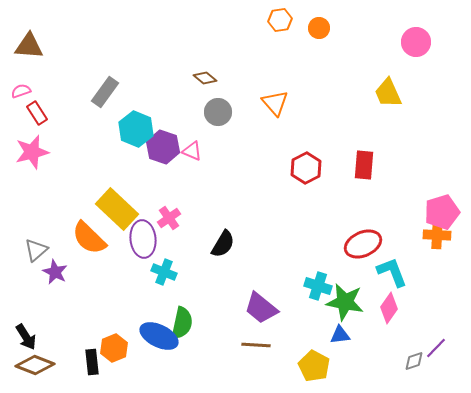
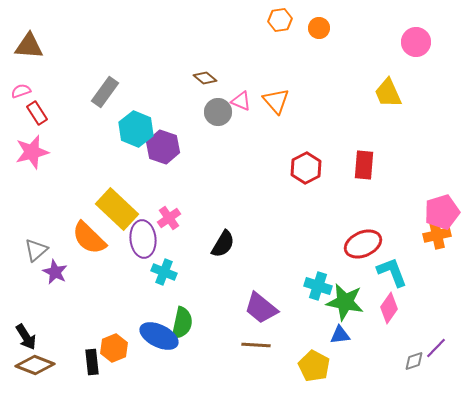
orange triangle at (275, 103): moved 1 px right, 2 px up
pink triangle at (192, 151): moved 49 px right, 50 px up
orange cross at (437, 235): rotated 16 degrees counterclockwise
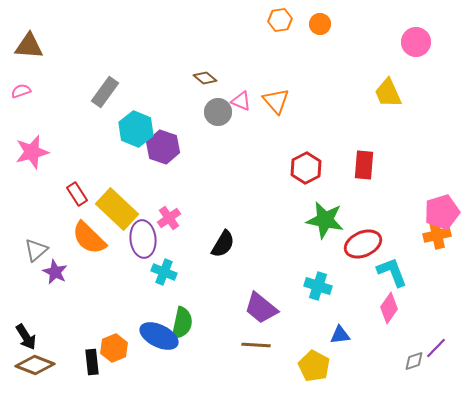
orange circle at (319, 28): moved 1 px right, 4 px up
red rectangle at (37, 113): moved 40 px right, 81 px down
green star at (345, 302): moved 20 px left, 82 px up
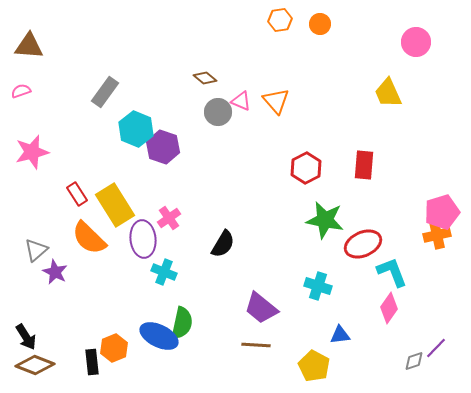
yellow rectangle at (117, 209): moved 2 px left, 4 px up; rotated 15 degrees clockwise
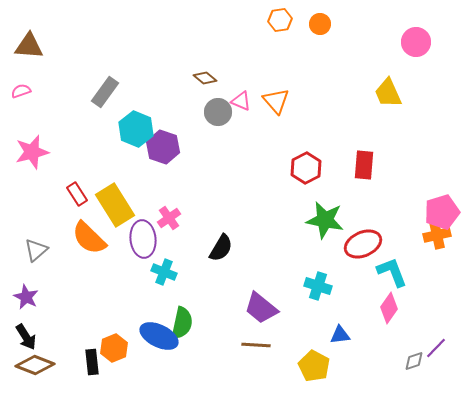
black semicircle at (223, 244): moved 2 px left, 4 px down
purple star at (55, 272): moved 29 px left, 25 px down
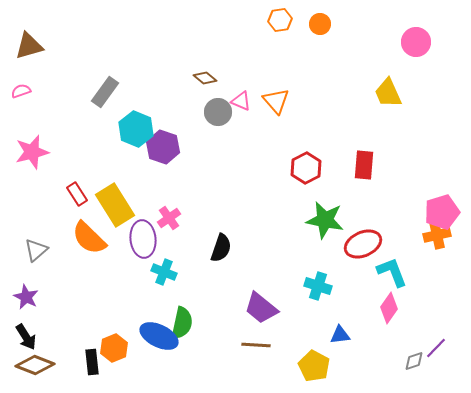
brown triangle at (29, 46): rotated 20 degrees counterclockwise
black semicircle at (221, 248): rotated 12 degrees counterclockwise
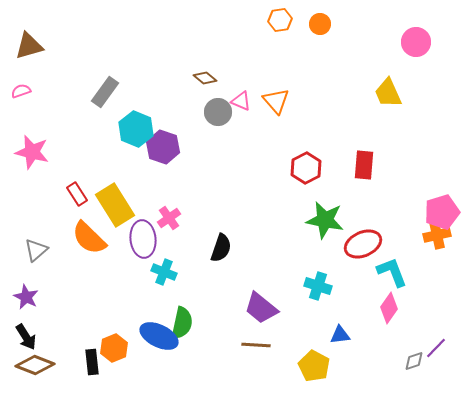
pink star at (32, 152): rotated 28 degrees clockwise
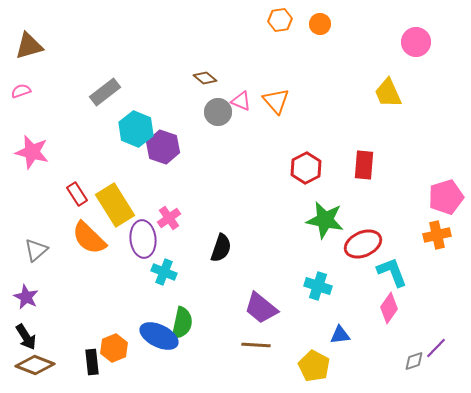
gray rectangle at (105, 92): rotated 16 degrees clockwise
pink pentagon at (442, 212): moved 4 px right, 15 px up
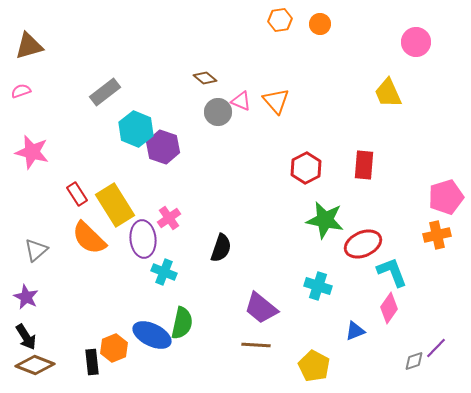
blue triangle at (340, 335): moved 15 px right, 4 px up; rotated 15 degrees counterclockwise
blue ellipse at (159, 336): moved 7 px left, 1 px up
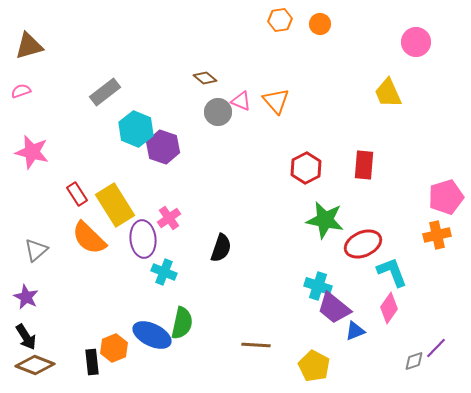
purple trapezoid at (261, 308): moved 73 px right
